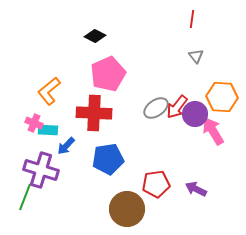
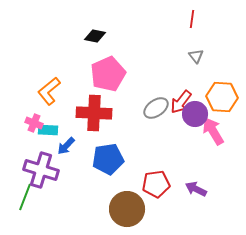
black diamond: rotated 15 degrees counterclockwise
red arrow: moved 4 px right, 5 px up
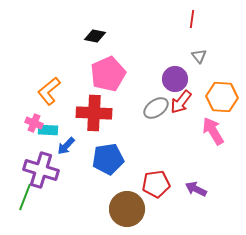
gray triangle: moved 3 px right
purple circle: moved 20 px left, 35 px up
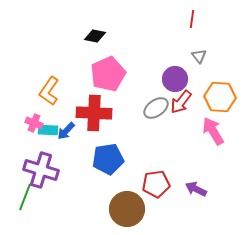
orange L-shape: rotated 16 degrees counterclockwise
orange hexagon: moved 2 px left
blue arrow: moved 15 px up
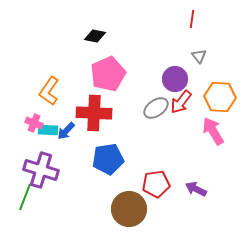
brown circle: moved 2 px right
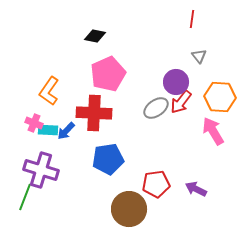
purple circle: moved 1 px right, 3 px down
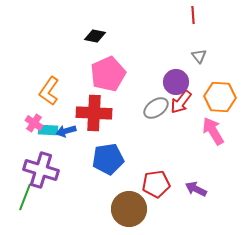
red line: moved 1 px right, 4 px up; rotated 12 degrees counterclockwise
pink cross: rotated 12 degrees clockwise
blue arrow: rotated 30 degrees clockwise
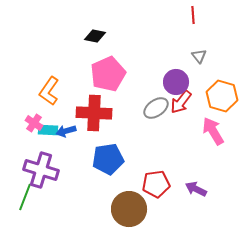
orange hexagon: moved 2 px right, 1 px up; rotated 12 degrees clockwise
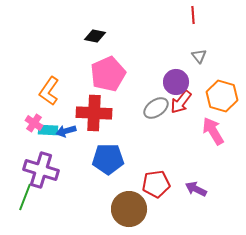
blue pentagon: rotated 8 degrees clockwise
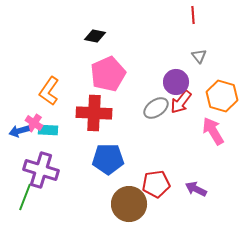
blue arrow: moved 47 px left
brown circle: moved 5 px up
